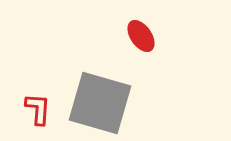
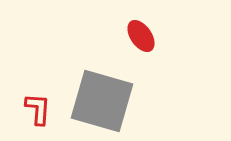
gray square: moved 2 px right, 2 px up
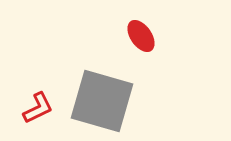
red L-shape: moved 1 px up; rotated 60 degrees clockwise
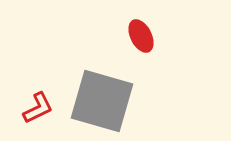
red ellipse: rotated 8 degrees clockwise
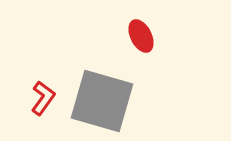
red L-shape: moved 5 px right, 10 px up; rotated 28 degrees counterclockwise
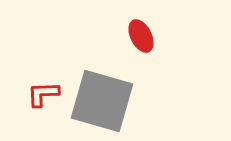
red L-shape: moved 4 px up; rotated 128 degrees counterclockwise
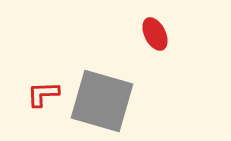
red ellipse: moved 14 px right, 2 px up
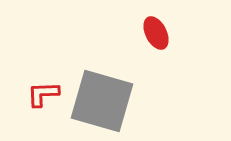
red ellipse: moved 1 px right, 1 px up
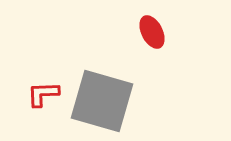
red ellipse: moved 4 px left, 1 px up
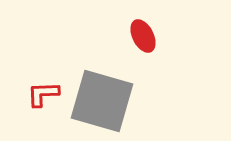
red ellipse: moved 9 px left, 4 px down
